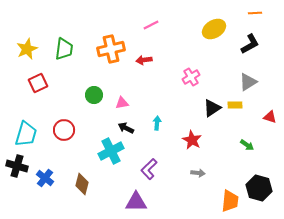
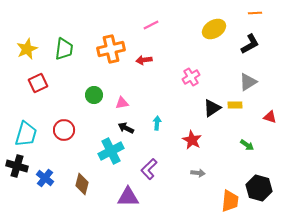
purple triangle: moved 8 px left, 5 px up
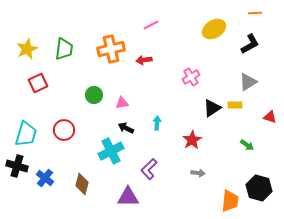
red star: rotated 12 degrees clockwise
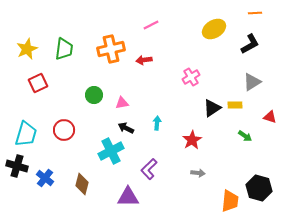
gray triangle: moved 4 px right
green arrow: moved 2 px left, 9 px up
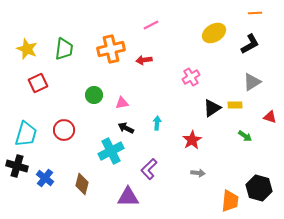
yellow ellipse: moved 4 px down
yellow star: rotated 25 degrees counterclockwise
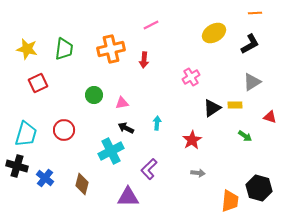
yellow star: rotated 10 degrees counterclockwise
red arrow: rotated 77 degrees counterclockwise
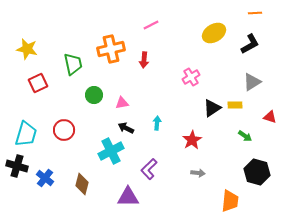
green trapezoid: moved 9 px right, 15 px down; rotated 20 degrees counterclockwise
black hexagon: moved 2 px left, 16 px up
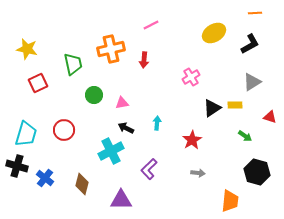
purple triangle: moved 7 px left, 3 px down
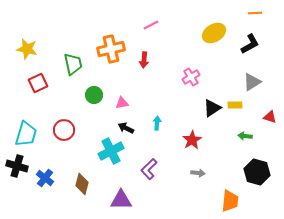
green arrow: rotated 152 degrees clockwise
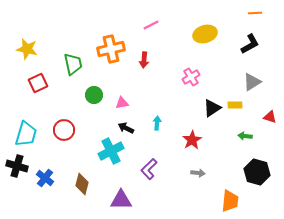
yellow ellipse: moved 9 px left, 1 px down; rotated 15 degrees clockwise
